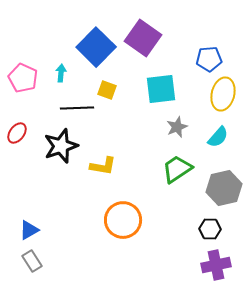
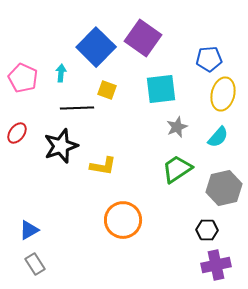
black hexagon: moved 3 px left, 1 px down
gray rectangle: moved 3 px right, 3 px down
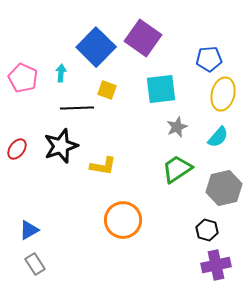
red ellipse: moved 16 px down
black hexagon: rotated 15 degrees clockwise
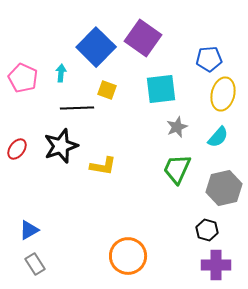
green trapezoid: rotated 32 degrees counterclockwise
orange circle: moved 5 px right, 36 px down
purple cross: rotated 12 degrees clockwise
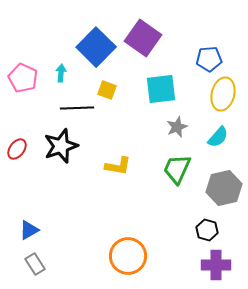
yellow L-shape: moved 15 px right
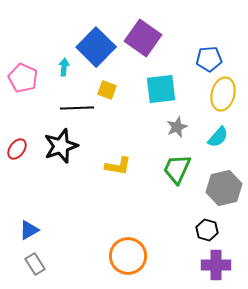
cyan arrow: moved 3 px right, 6 px up
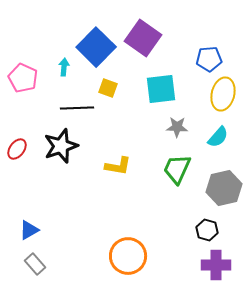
yellow square: moved 1 px right, 2 px up
gray star: rotated 25 degrees clockwise
gray rectangle: rotated 10 degrees counterclockwise
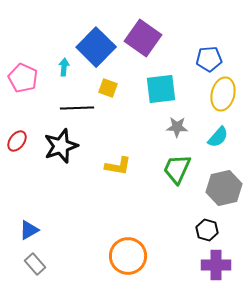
red ellipse: moved 8 px up
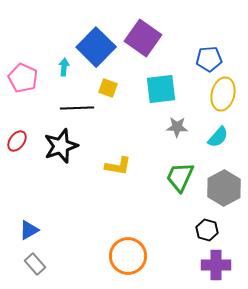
green trapezoid: moved 3 px right, 8 px down
gray hexagon: rotated 16 degrees counterclockwise
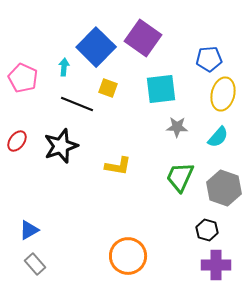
black line: moved 4 px up; rotated 24 degrees clockwise
gray hexagon: rotated 12 degrees counterclockwise
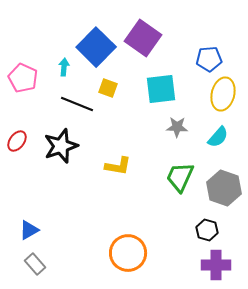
orange circle: moved 3 px up
